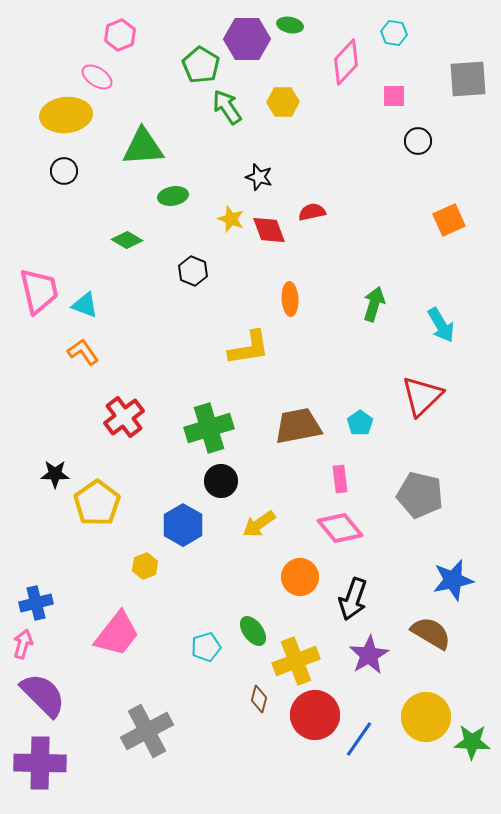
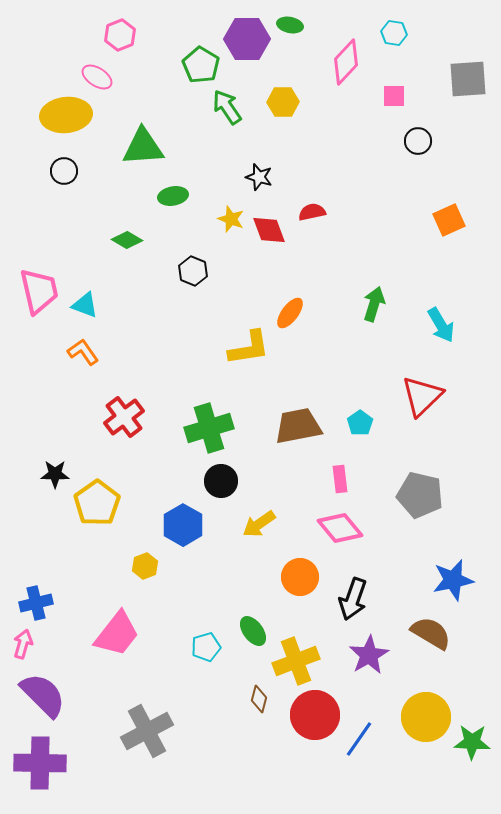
orange ellipse at (290, 299): moved 14 px down; rotated 40 degrees clockwise
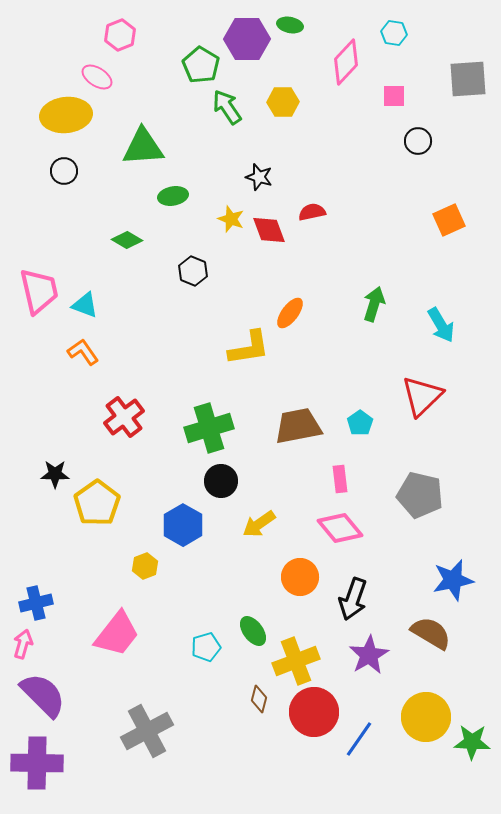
red circle at (315, 715): moved 1 px left, 3 px up
purple cross at (40, 763): moved 3 px left
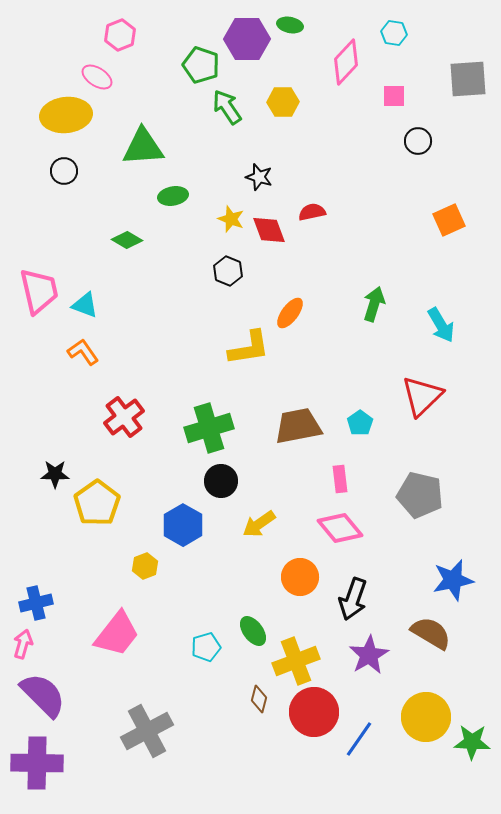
green pentagon at (201, 65): rotated 12 degrees counterclockwise
black hexagon at (193, 271): moved 35 px right
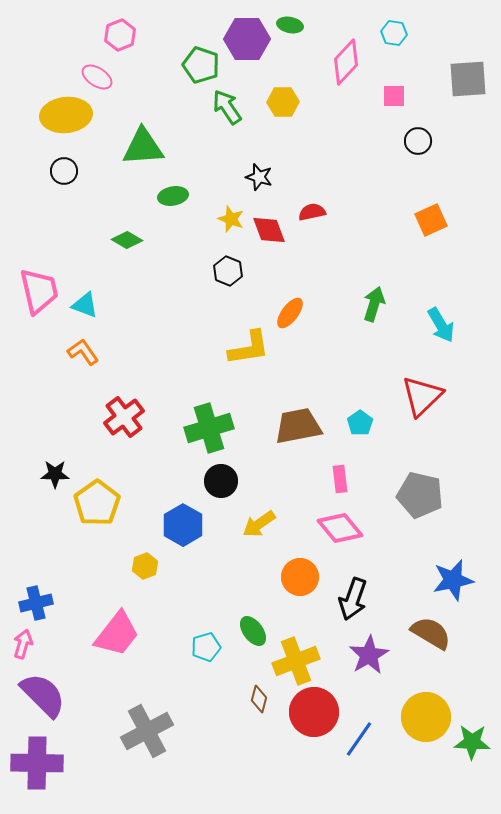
orange square at (449, 220): moved 18 px left
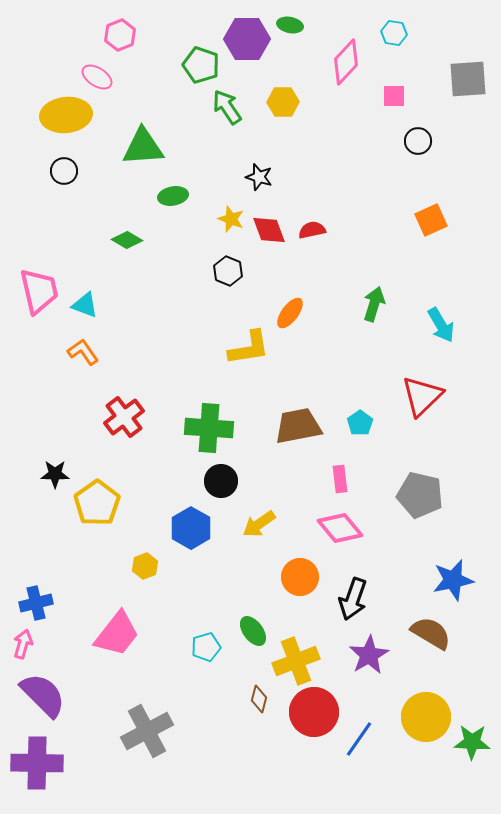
red semicircle at (312, 212): moved 18 px down
green cross at (209, 428): rotated 21 degrees clockwise
blue hexagon at (183, 525): moved 8 px right, 3 px down
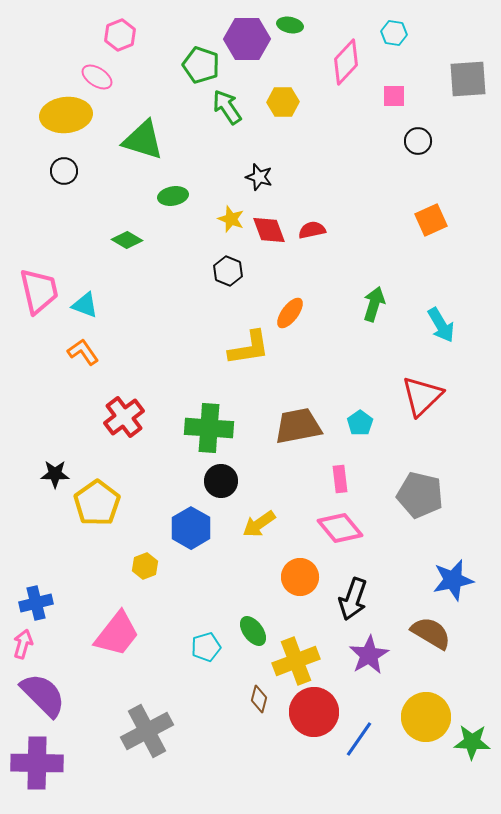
green triangle at (143, 147): moved 7 px up; rotated 21 degrees clockwise
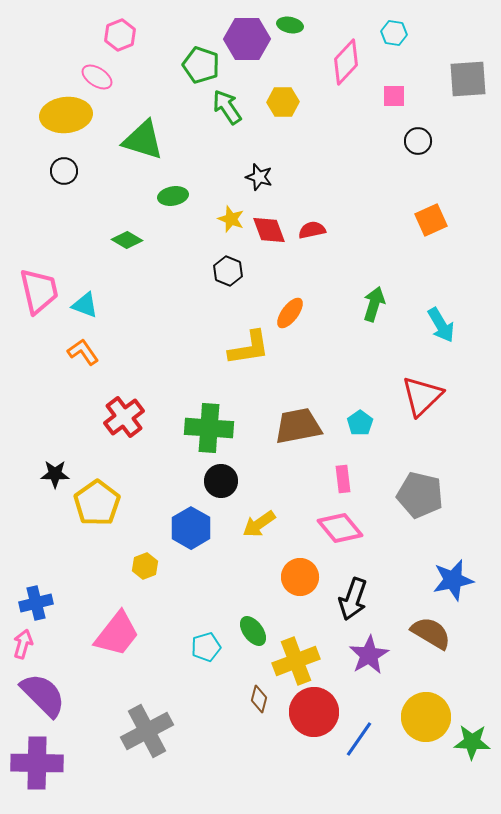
pink rectangle at (340, 479): moved 3 px right
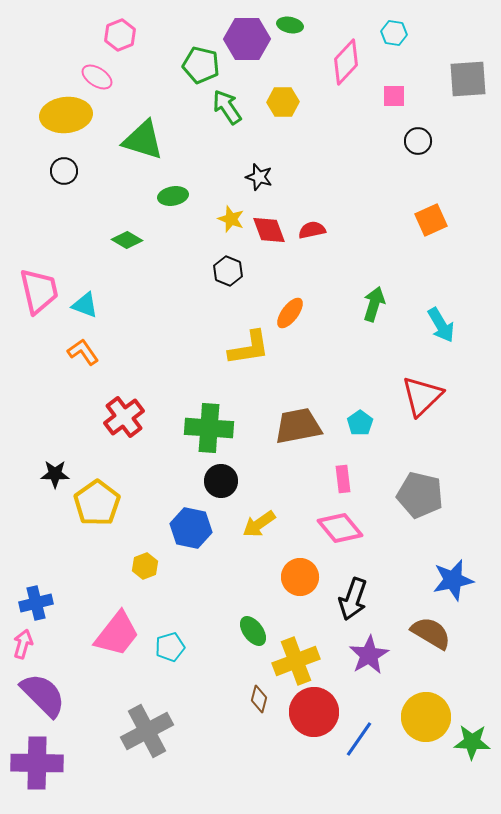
green pentagon at (201, 65): rotated 6 degrees counterclockwise
blue hexagon at (191, 528): rotated 18 degrees counterclockwise
cyan pentagon at (206, 647): moved 36 px left
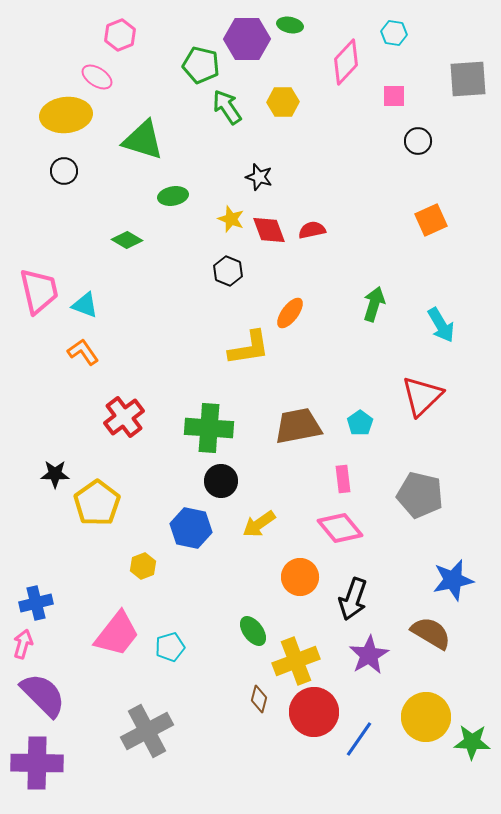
yellow hexagon at (145, 566): moved 2 px left
